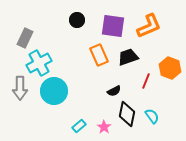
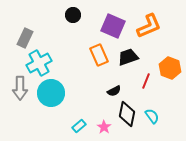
black circle: moved 4 px left, 5 px up
purple square: rotated 15 degrees clockwise
cyan circle: moved 3 px left, 2 px down
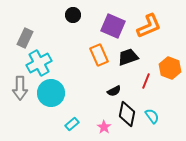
cyan rectangle: moved 7 px left, 2 px up
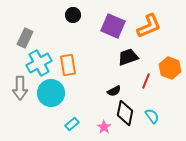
orange rectangle: moved 31 px left, 10 px down; rotated 15 degrees clockwise
black diamond: moved 2 px left, 1 px up
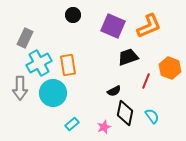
cyan circle: moved 2 px right
pink star: rotated 16 degrees clockwise
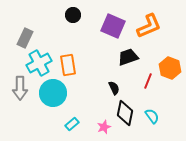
red line: moved 2 px right
black semicircle: moved 3 px up; rotated 88 degrees counterclockwise
